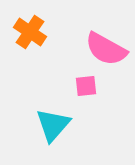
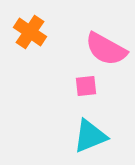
cyan triangle: moved 37 px right, 11 px down; rotated 27 degrees clockwise
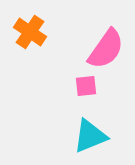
pink semicircle: rotated 84 degrees counterclockwise
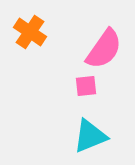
pink semicircle: moved 2 px left
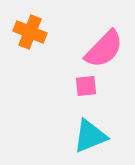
orange cross: rotated 12 degrees counterclockwise
pink semicircle: rotated 9 degrees clockwise
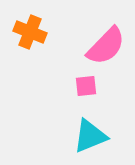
pink semicircle: moved 2 px right, 3 px up
